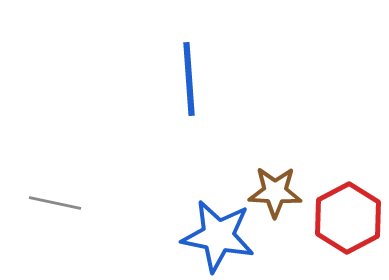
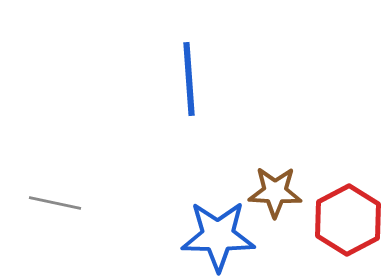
red hexagon: moved 2 px down
blue star: rotated 10 degrees counterclockwise
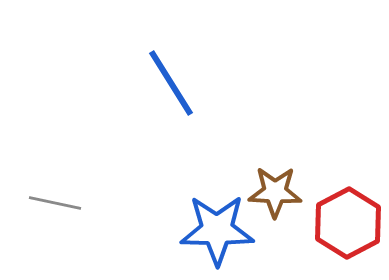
blue line: moved 18 px left, 4 px down; rotated 28 degrees counterclockwise
red hexagon: moved 3 px down
blue star: moved 1 px left, 6 px up
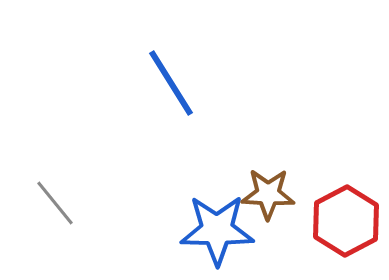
brown star: moved 7 px left, 2 px down
gray line: rotated 39 degrees clockwise
red hexagon: moved 2 px left, 2 px up
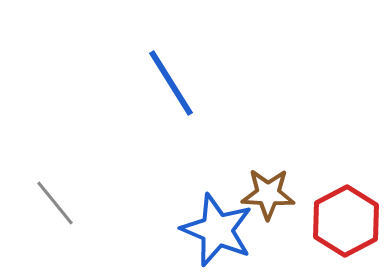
blue star: rotated 22 degrees clockwise
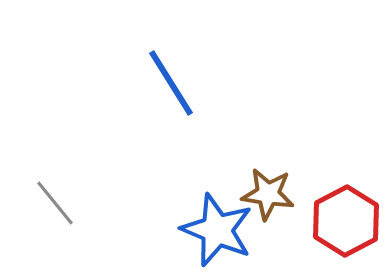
brown star: rotated 6 degrees clockwise
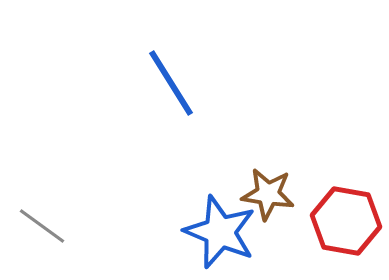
gray line: moved 13 px left, 23 px down; rotated 15 degrees counterclockwise
red hexagon: rotated 22 degrees counterclockwise
blue star: moved 3 px right, 2 px down
